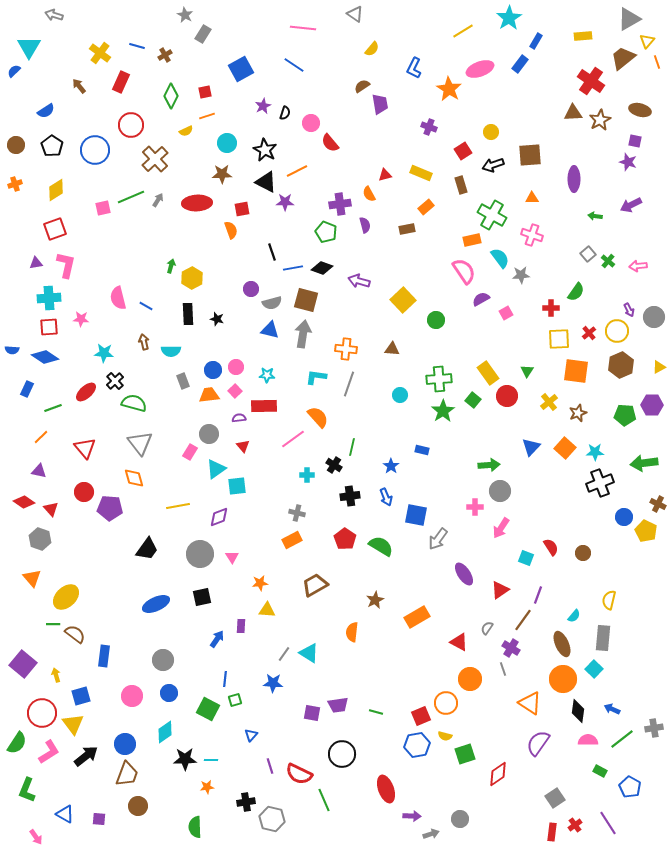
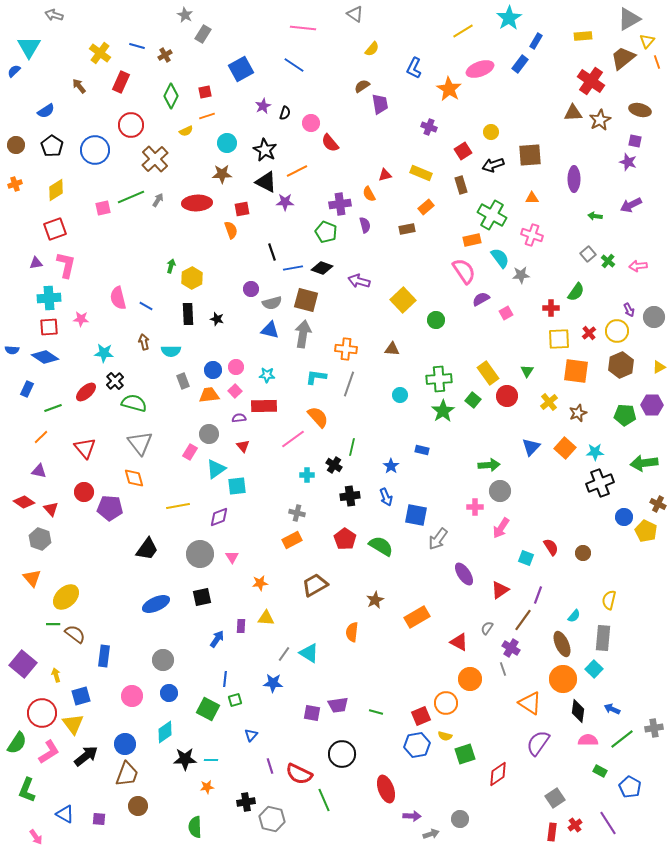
yellow triangle at (267, 610): moved 1 px left, 8 px down
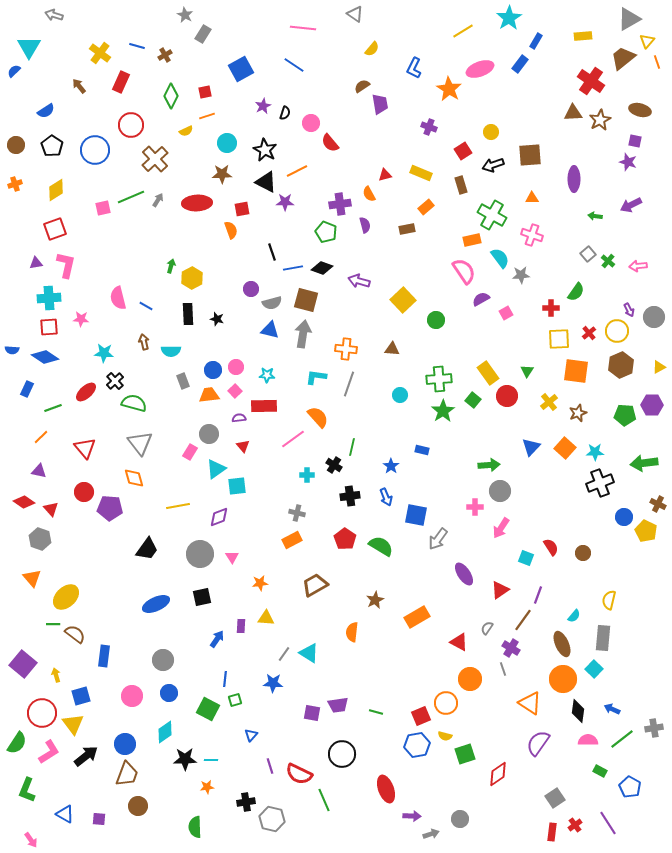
pink arrow at (36, 837): moved 5 px left, 3 px down
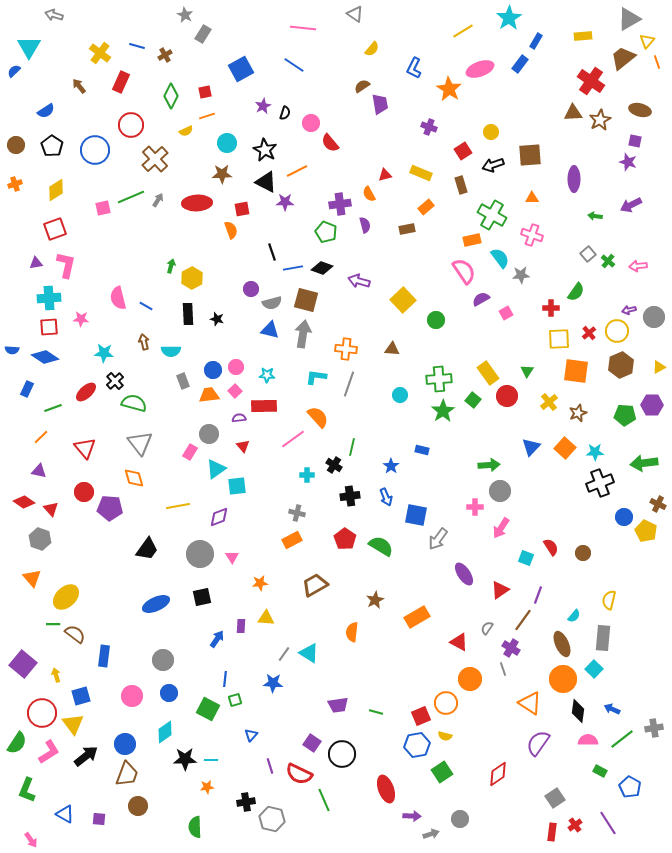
purple arrow at (629, 310): rotated 104 degrees clockwise
purple square at (312, 713): moved 30 px down; rotated 24 degrees clockwise
green square at (465, 754): moved 23 px left, 18 px down; rotated 15 degrees counterclockwise
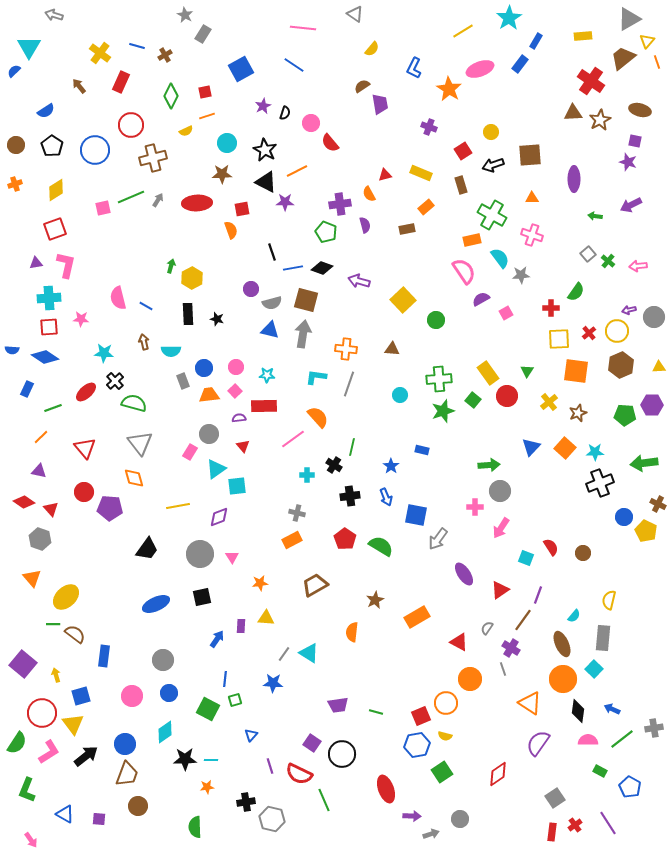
brown cross at (155, 159): moved 2 px left, 1 px up; rotated 28 degrees clockwise
yellow triangle at (659, 367): rotated 24 degrees clockwise
blue circle at (213, 370): moved 9 px left, 2 px up
green star at (443, 411): rotated 15 degrees clockwise
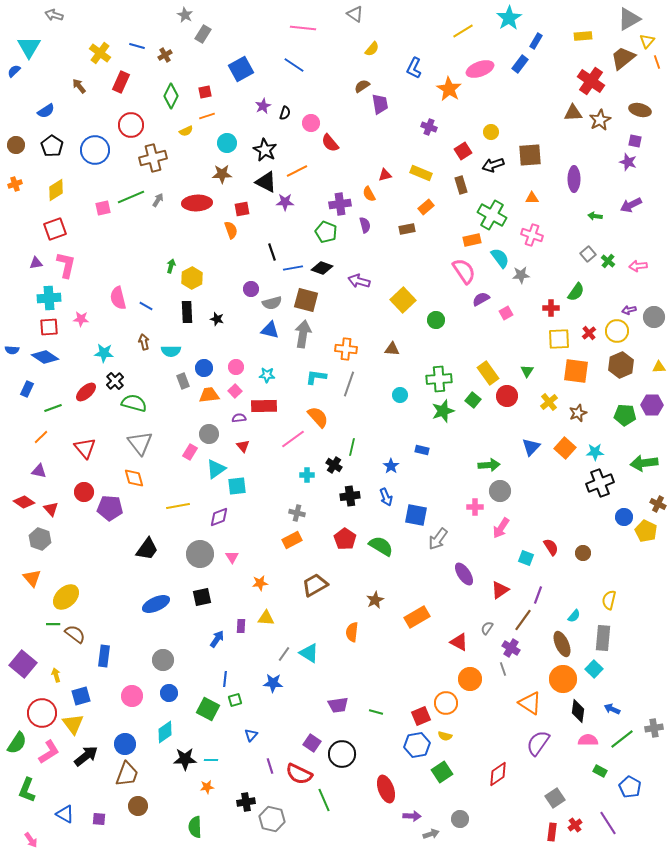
black rectangle at (188, 314): moved 1 px left, 2 px up
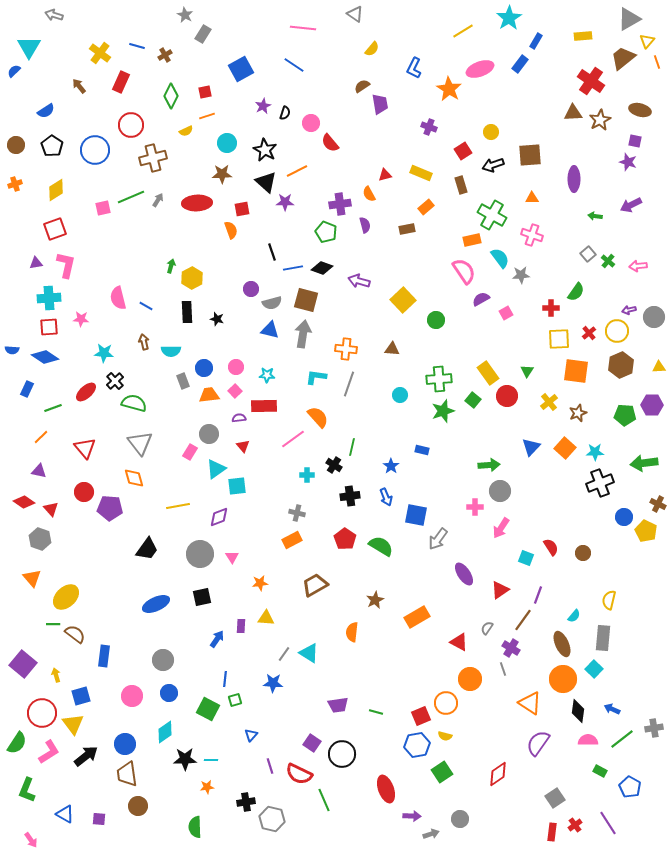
black triangle at (266, 182): rotated 15 degrees clockwise
brown trapezoid at (127, 774): rotated 152 degrees clockwise
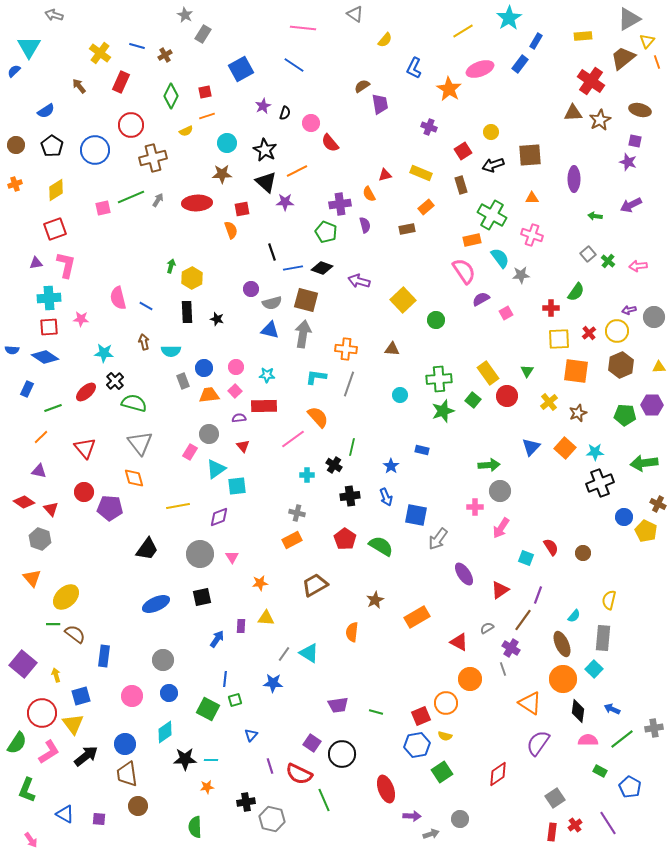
yellow semicircle at (372, 49): moved 13 px right, 9 px up
gray semicircle at (487, 628): rotated 24 degrees clockwise
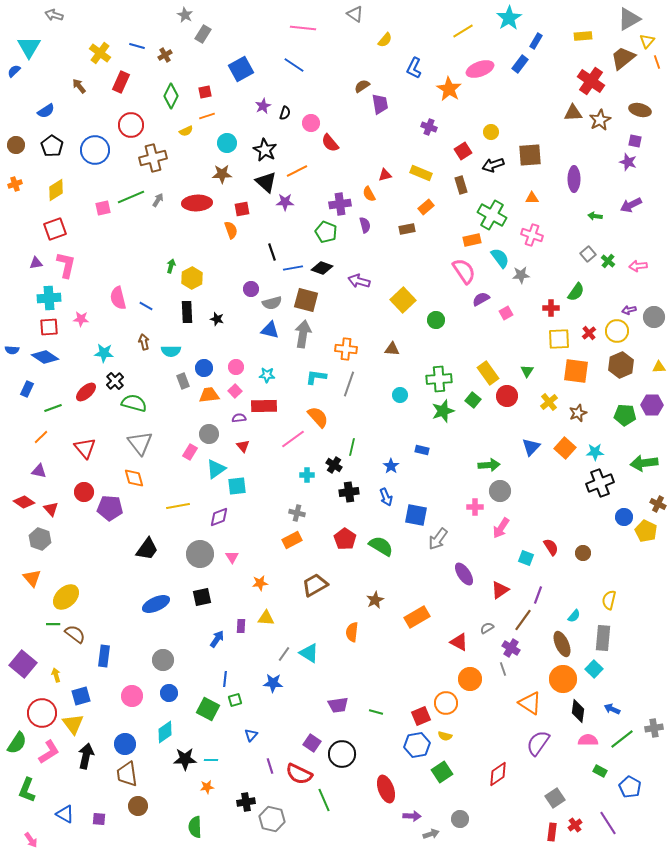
black cross at (350, 496): moved 1 px left, 4 px up
black arrow at (86, 756): rotated 40 degrees counterclockwise
